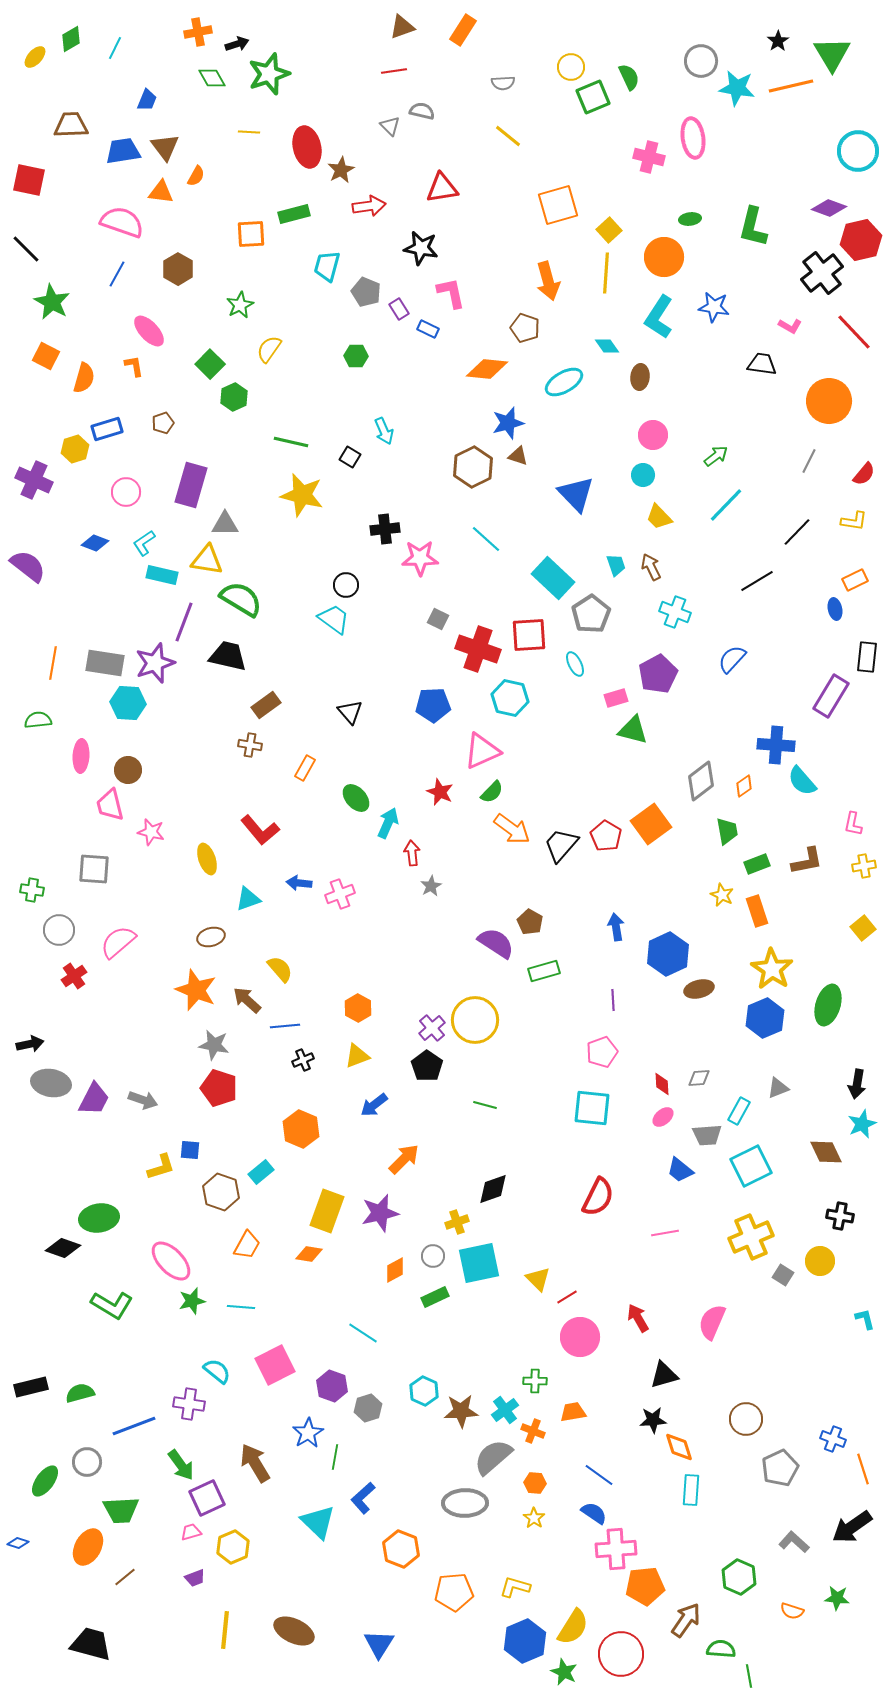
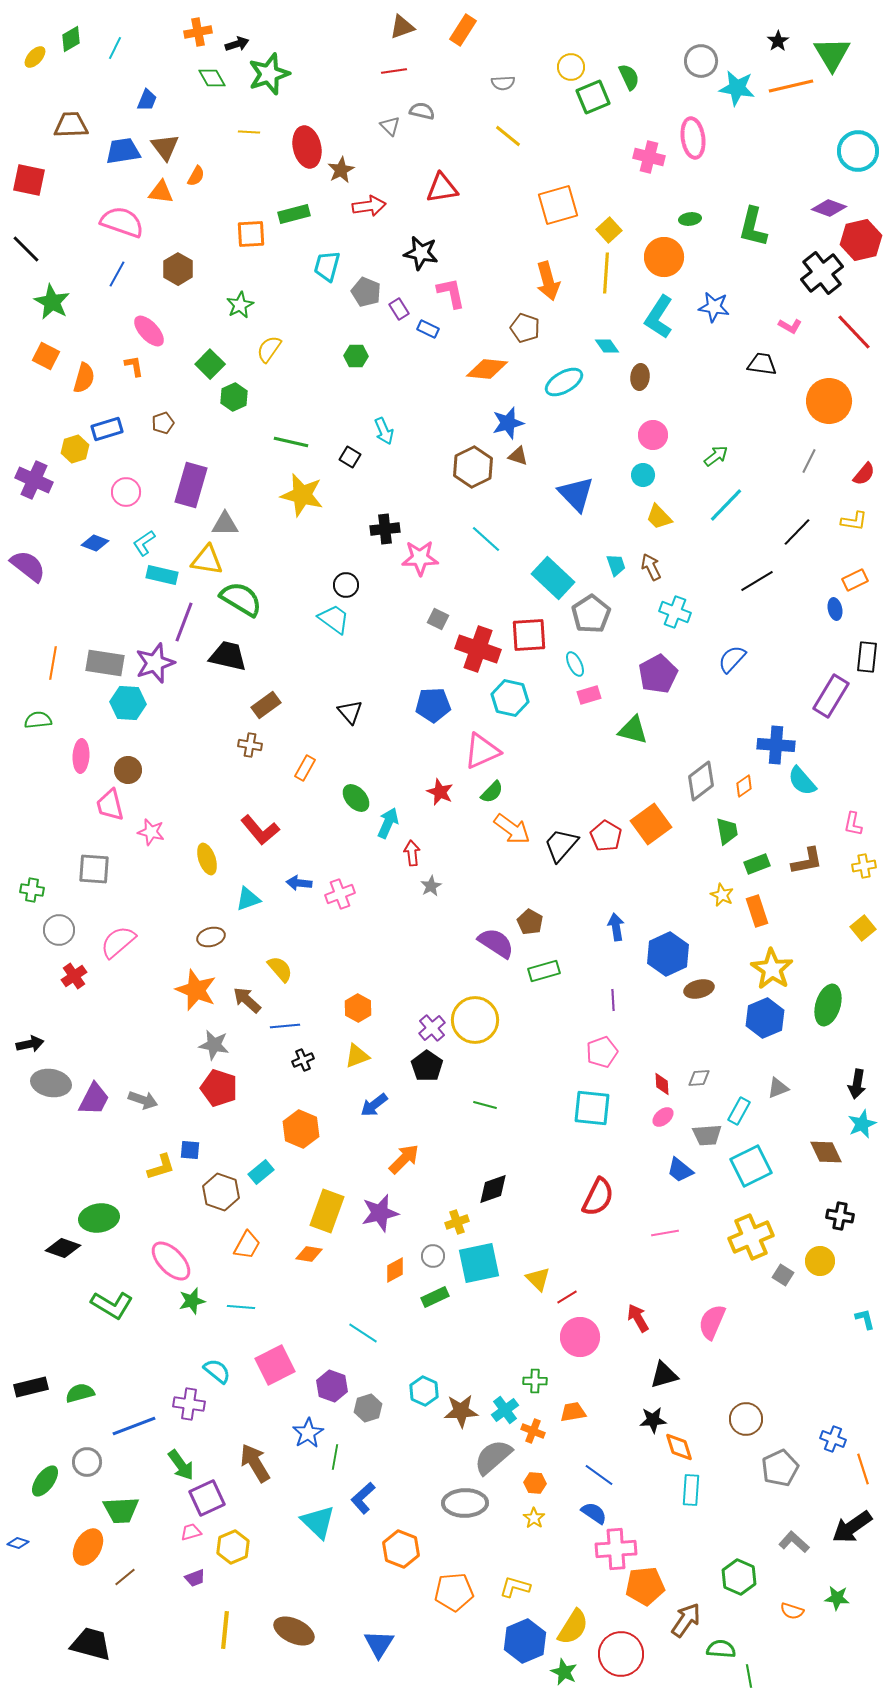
black star at (421, 248): moved 5 px down
pink rectangle at (616, 698): moved 27 px left, 3 px up
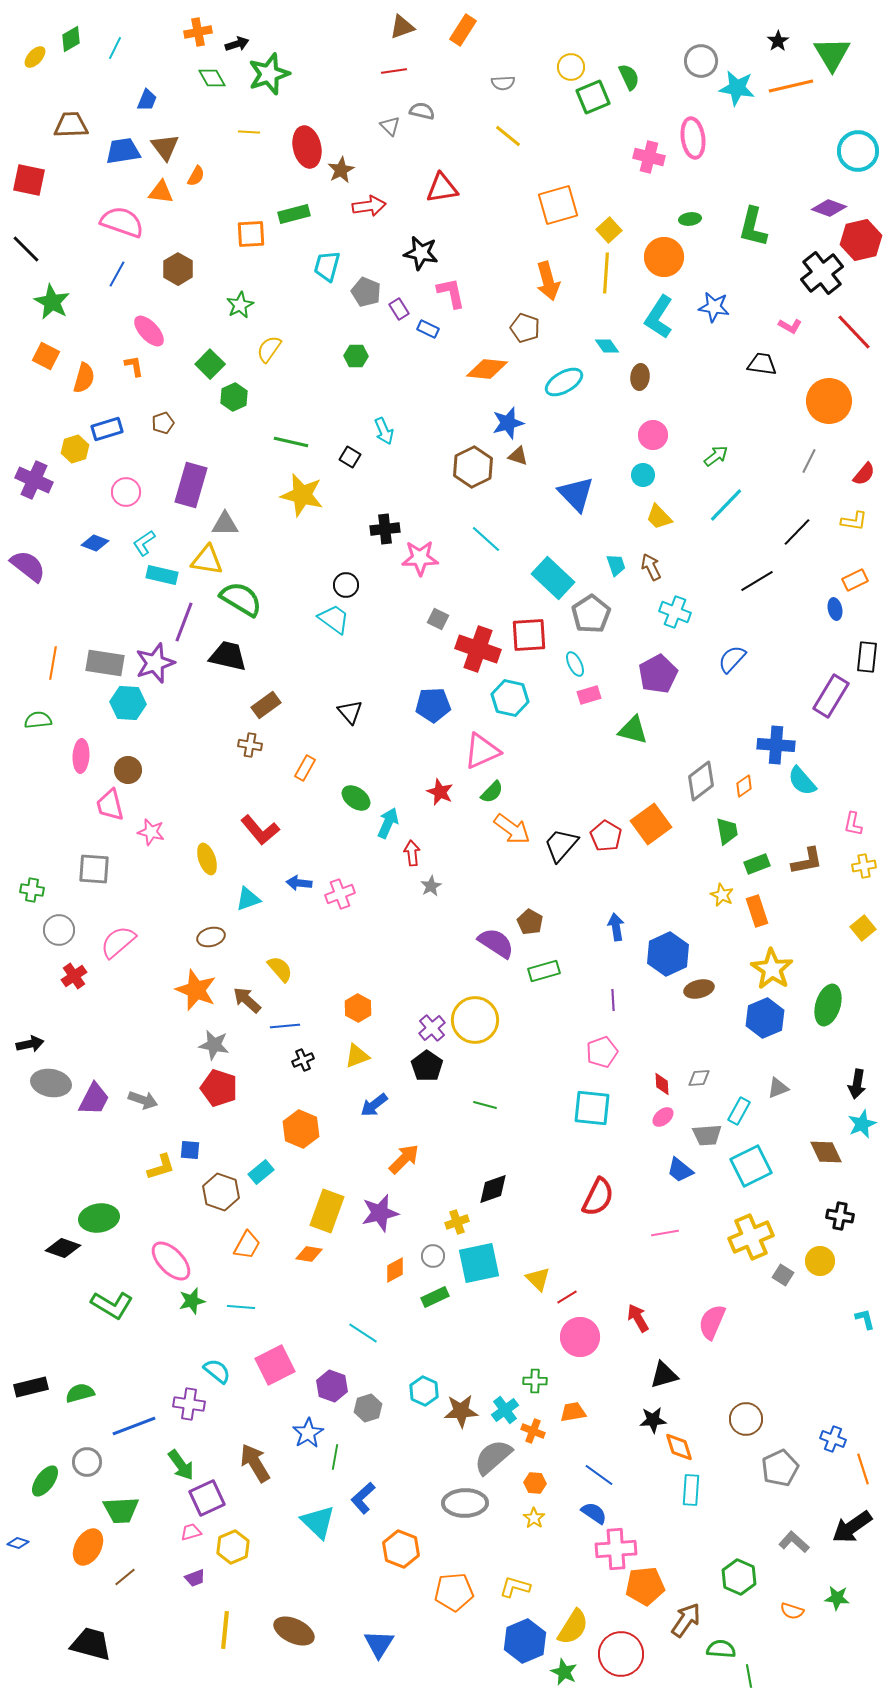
green ellipse at (356, 798): rotated 12 degrees counterclockwise
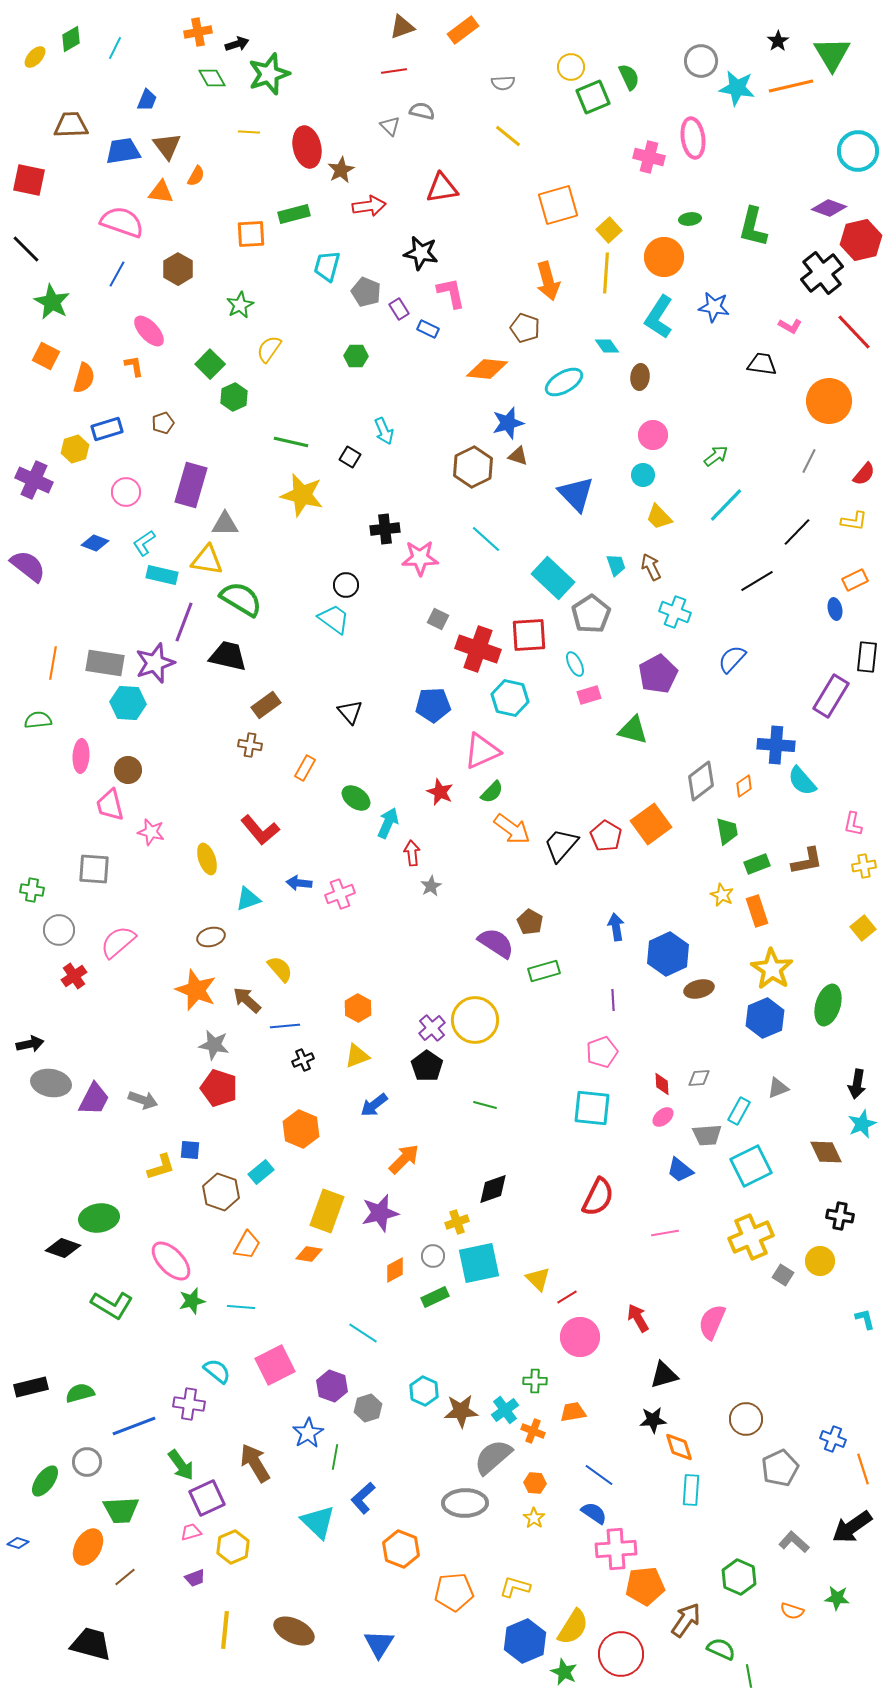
orange rectangle at (463, 30): rotated 20 degrees clockwise
brown triangle at (165, 147): moved 2 px right, 1 px up
green semicircle at (721, 1649): rotated 20 degrees clockwise
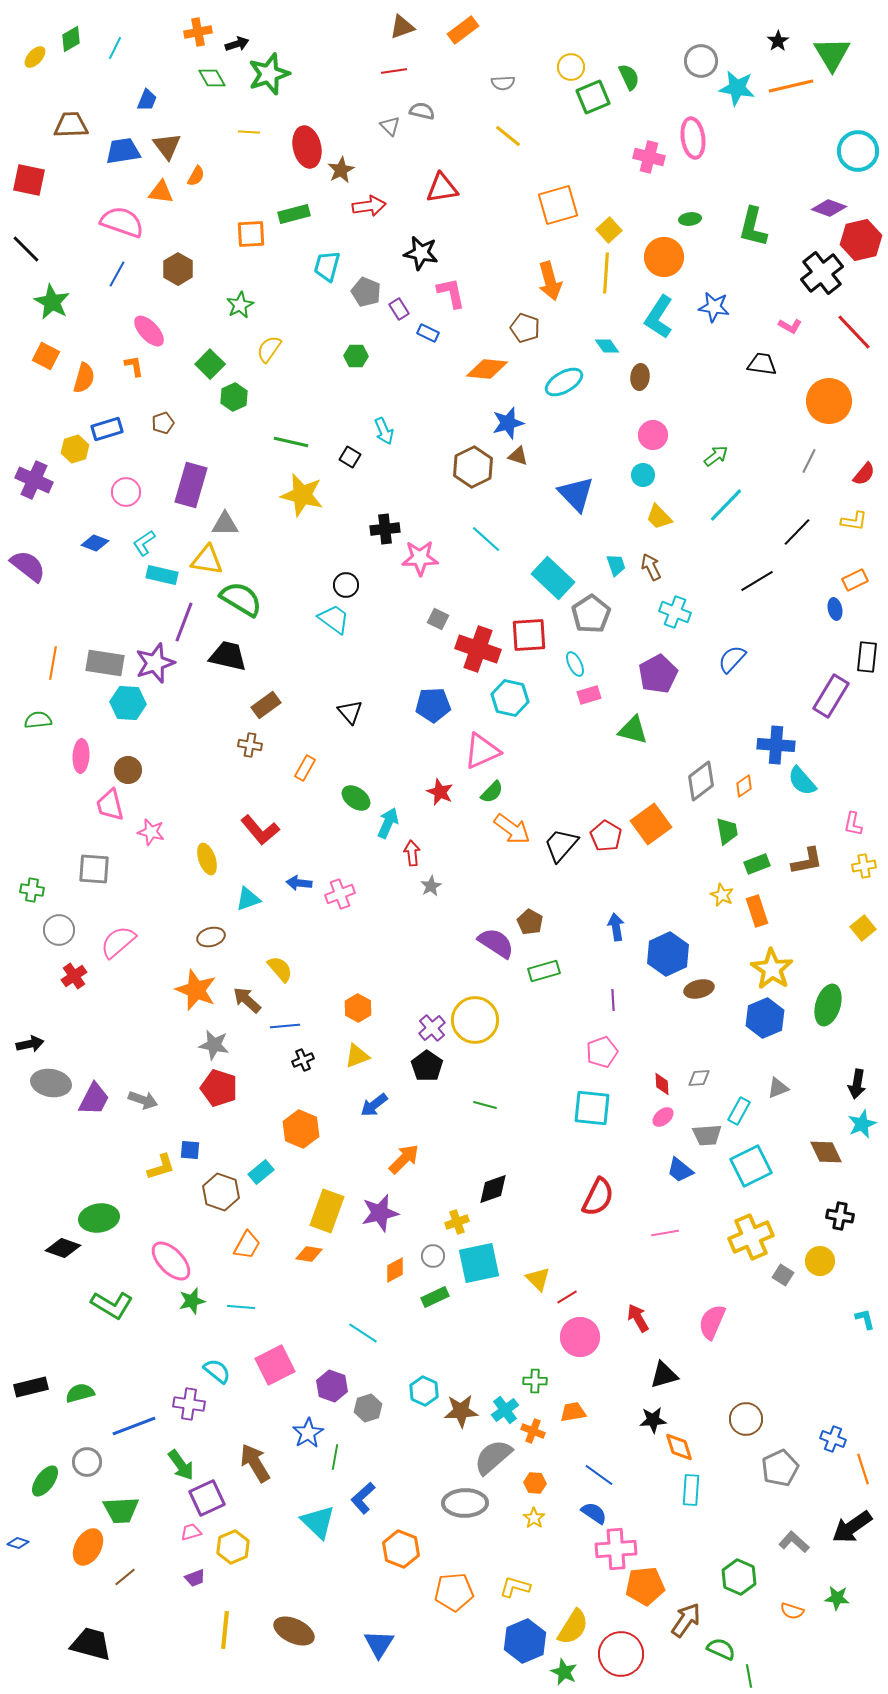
orange arrow at (548, 281): moved 2 px right
blue rectangle at (428, 329): moved 4 px down
